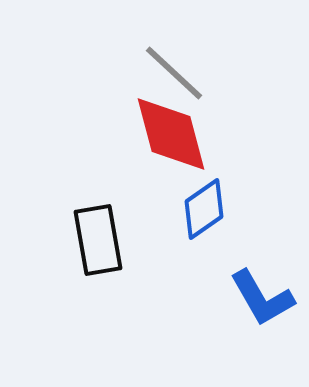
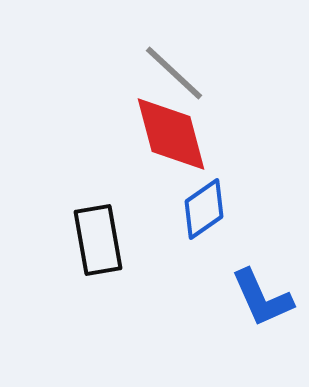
blue L-shape: rotated 6 degrees clockwise
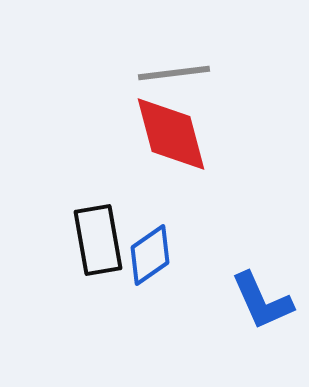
gray line: rotated 50 degrees counterclockwise
blue diamond: moved 54 px left, 46 px down
blue L-shape: moved 3 px down
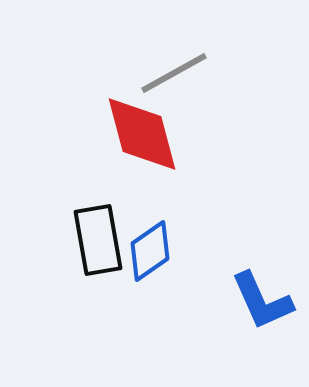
gray line: rotated 22 degrees counterclockwise
red diamond: moved 29 px left
blue diamond: moved 4 px up
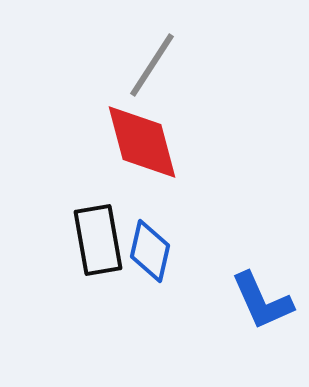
gray line: moved 22 px left, 8 px up; rotated 28 degrees counterclockwise
red diamond: moved 8 px down
blue diamond: rotated 42 degrees counterclockwise
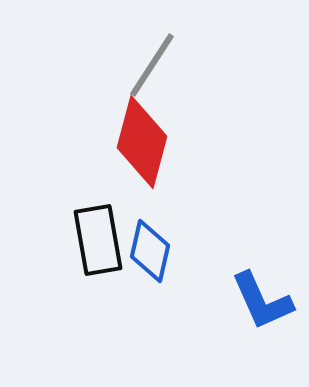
red diamond: rotated 30 degrees clockwise
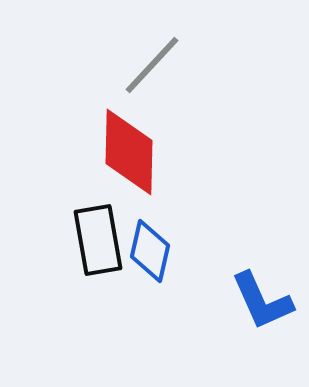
gray line: rotated 10 degrees clockwise
red diamond: moved 13 px left, 10 px down; rotated 14 degrees counterclockwise
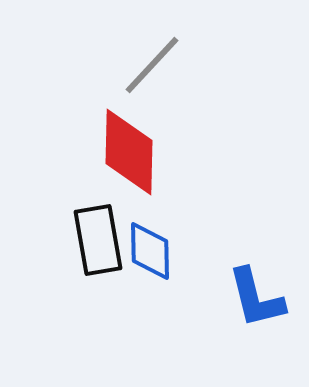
blue diamond: rotated 14 degrees counterclockwise
blue L-shape: moved 6 px left, 3 px up; rotated 10 degrees clockwise
